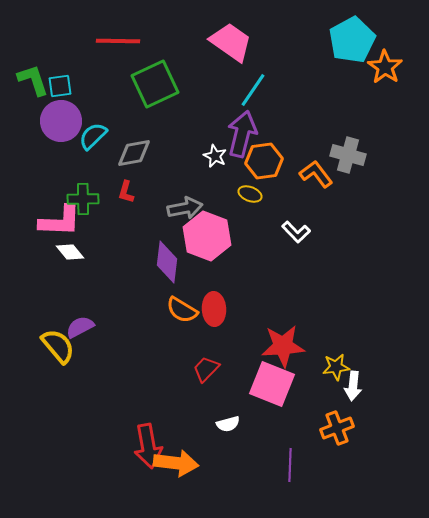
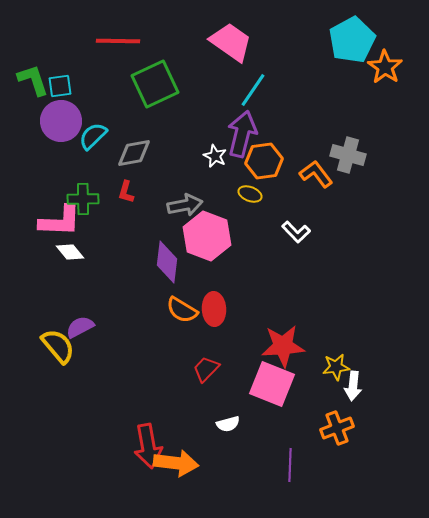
gray arrow: moved 3 px up
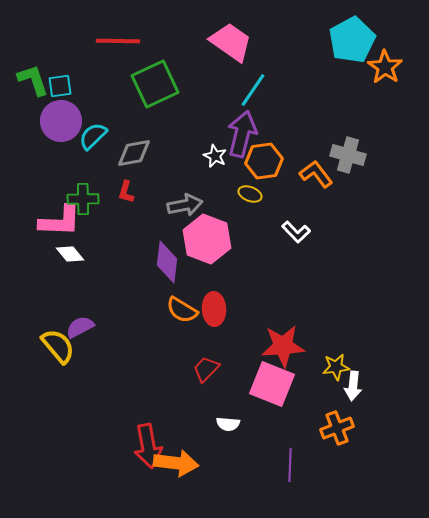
pink hexagon: moved 3 px down
white diamond: moved 2 px down
white semicircle: rotated 20 degrees clockwise
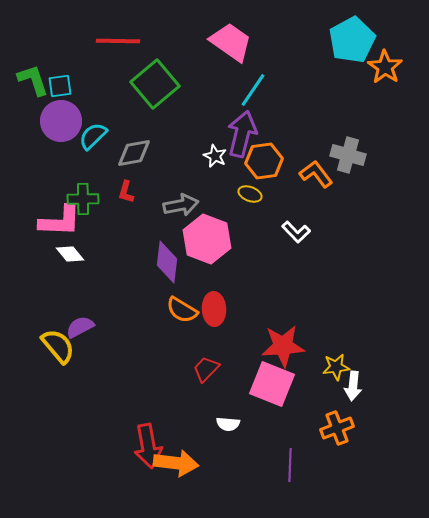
green square: rotated 15 degrees counterclockwise
gray arrow: moved 4 px left
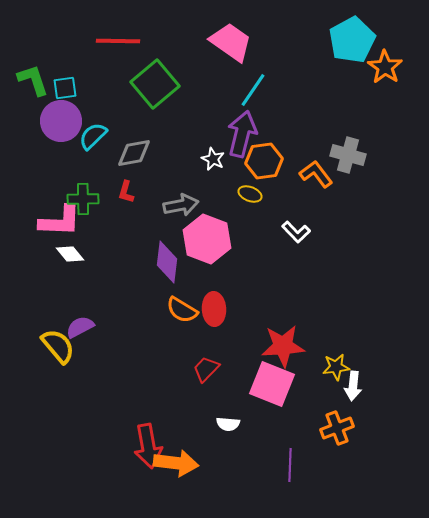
cyan square: moved 5 px right, 2 px down
white star: moved 2 px left, 3 px down
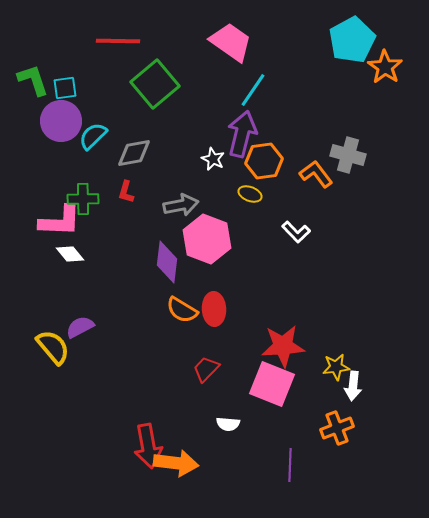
yellow semicircle: moved 5 px left, 1 px down
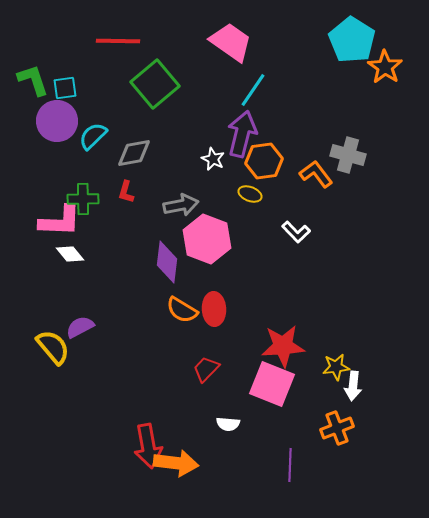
cyan pentagon: rotated 12 degrees counterclockwise
purple circle: moved 4 px left
